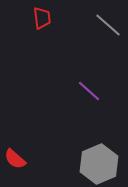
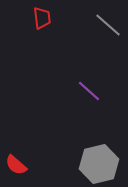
red semicircle: moved 1 px right, 6 px down
gray hexagon: rotated 9 degrees clockwise
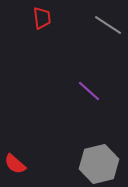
gray line: rotated 8 degrees counterclockwise
red semicircle: moved 1 px left, 1 px up
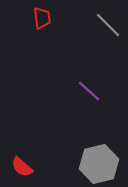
gray line: rotated 12 degrees clockwise
red semicircle: moved 7 px right, 3 px down
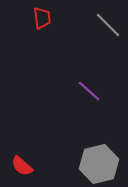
red semicircle: moved 1 px up
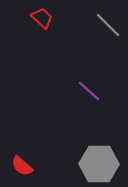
red trapezoid: rotated 40 degrees counterclockwise
gray hexagon: rotated 15 degrees clockwise
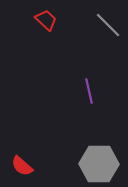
red trapezoid: moved 4 px right, 2 px down
purple line: rotated 35 degrees clockwise
